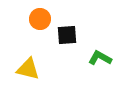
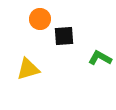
black square: moved 3 px left, 1 px down
yellow triangle: rotated 30 degrees counterclockwise
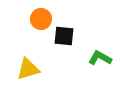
orange circle: moved 1 px right
black square: rotated 10 degrees clockwise
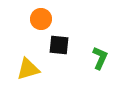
black square: moved 5 px left, 9 px down
green L-shape: rotated 85 degrees clockwise
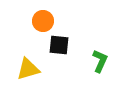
orange circle: moved 2 px right, 2 px down
green L-shape: moved 3 px down
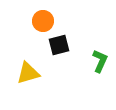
black square: rotated 20 degrees counterclockwise
yellow triangle: moved 4 px down
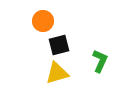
yellow triangle: moved 29 px right
